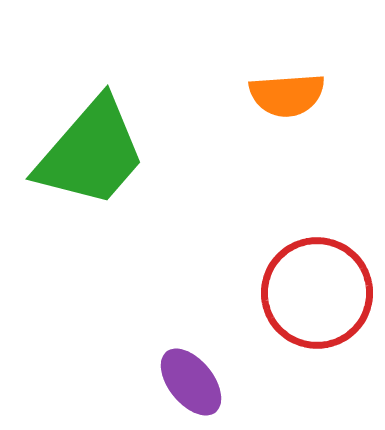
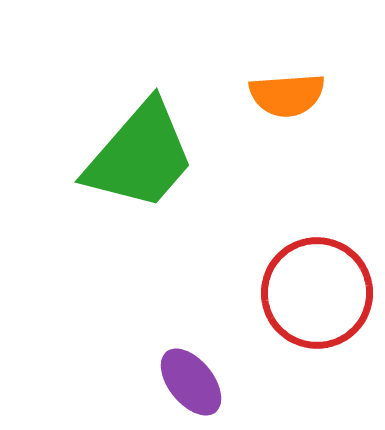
green trapezoid: moved 49 px right, 3 px down
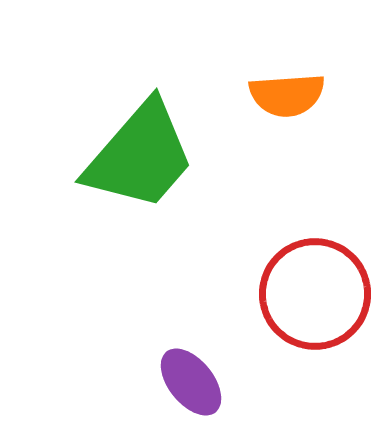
red circle: moved 2 px left, 1 px down
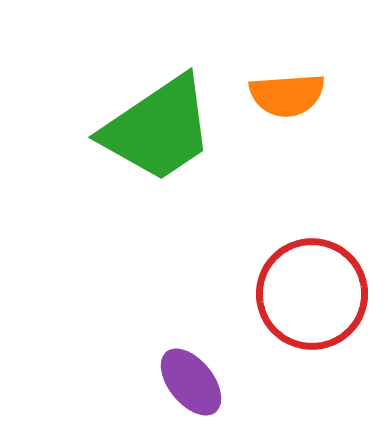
green trapezoid: moved 18 px right, 27 px up; rotated 15 degrees clockwise
red circle: moved 3 px left
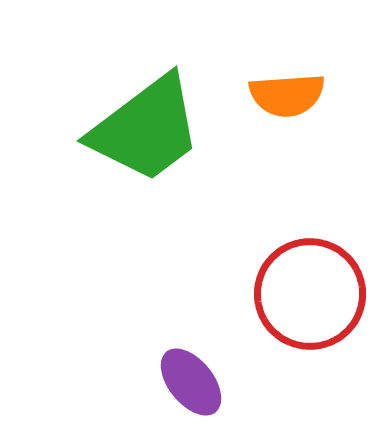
green trapezoid: moved 12 px left; rotated 3 degrees counterclockwise
red circle: moved 2 px left
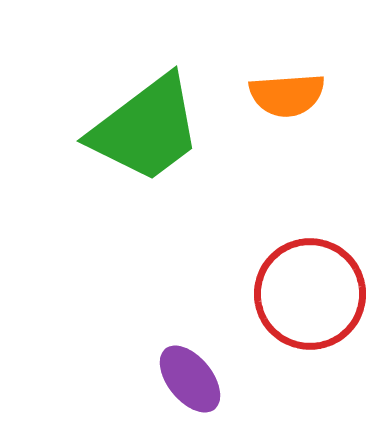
purple ellipse: moved 1 px left, 3 px up
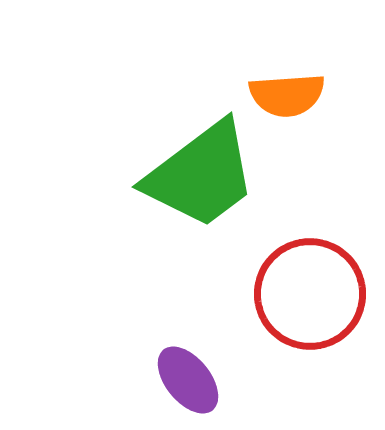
green trapezoid: moved 55 px right, 46 px down
purple ellipse: moved 2 px left, 1 px down
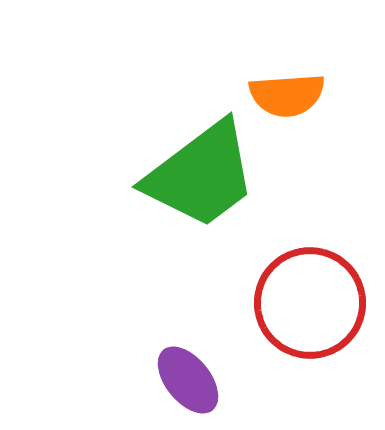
red circle: moved 9 px down
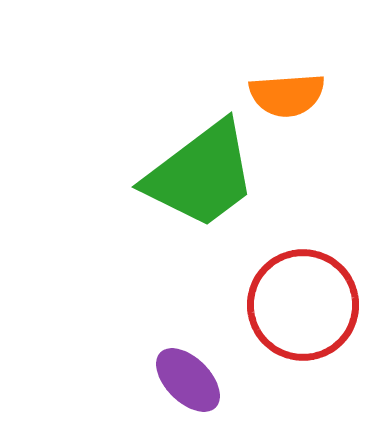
red circle: moved 7 px left, 2 px down
purple ellipse: rotated 6 degrees counterclockwise
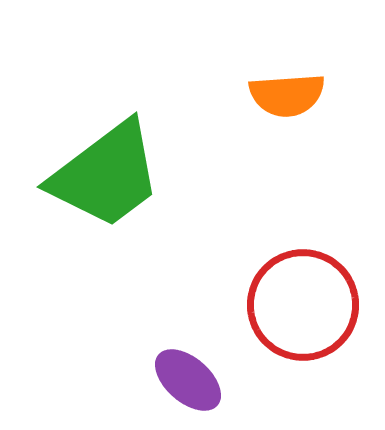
green trapezoid: moved 95 px left
purple ellipse: rotated 4 degrees counterclockwise
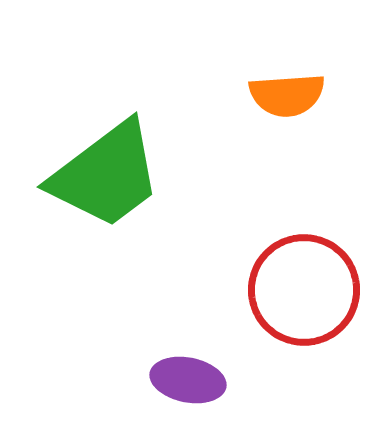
red circle: moved 1 px right, 15 px up
purple ellipse: rotated 30 degrees counterclockwise
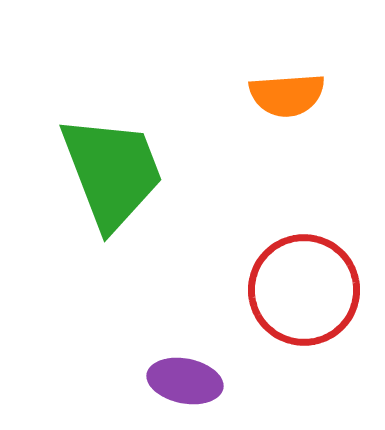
green trapezoid: moved 6 px right, 3 px up; rotated 74 degrees counterclockwise
purple ellipse: moved 3 px left, 1 px down
